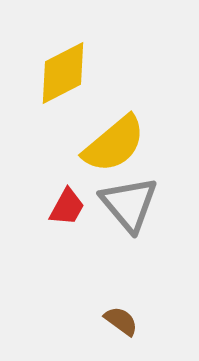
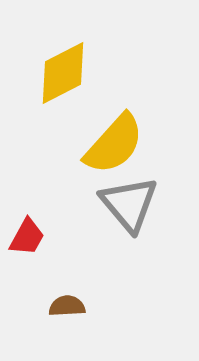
yellow semicircle: rotated 8 degrees counterclockwise
red trapezoid: moved 40 px left, 30 px down
brown semicircle: moved 54 px left, 15 px up; rotated 39 degrees counterclockwise
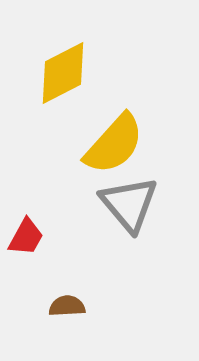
red trapezoid: moved 1 px left
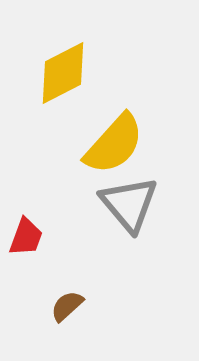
red trapezoid: rotated 9 degrees counterclockwise
brown semicircle: rotated 39 degrees counterclockwise
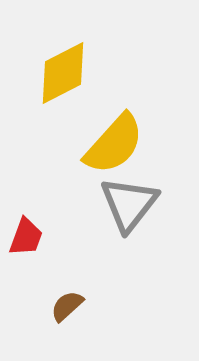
gray triangle: rotated 18 degrees clockwise
